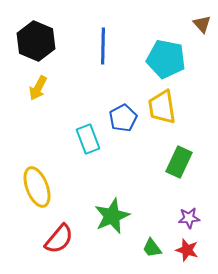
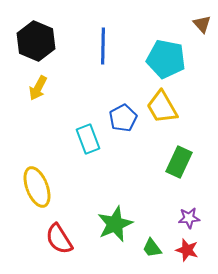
yellow trapezoid: rotated 21 degrees counterclockwise
green star: moved 3 px right, 8 px down
red semicircle: rotated 108 degrees clockwise
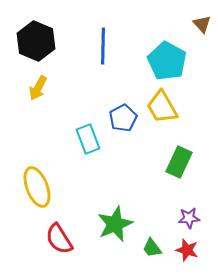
cyan pentagon: moved 1 px right, 2 px down; rotated 18 degrees clockwise
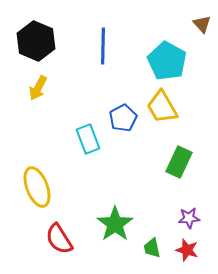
green star: rotated 12 degrees counterclockwise
green trapezoid: rotated 25 degrees clockwise
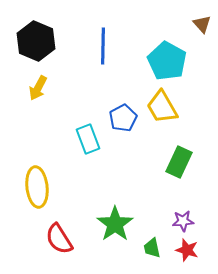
yellow ellipse: rotated 15 degrees clockwise
purple star: moved 6 px left, 3 px down
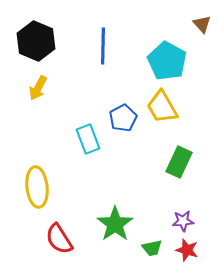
green trapezoid: rotated 90 degrees counterclockwise
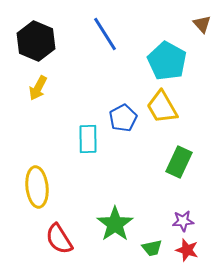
blue line: moved 2 px right, 12 px up; rotated 33 degrees counterclockwise
cyan rectangle: rotated 20 degrees clockwise
